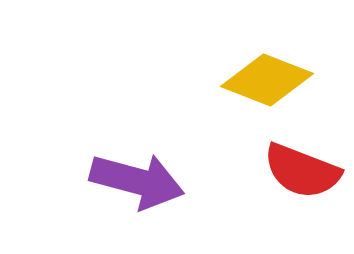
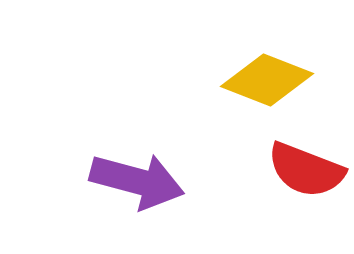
red semicircle: moved 4 px right, 1 px up
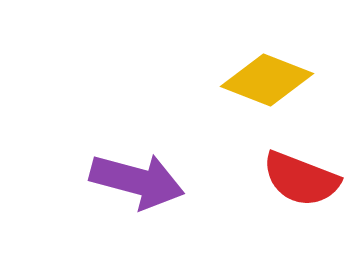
red semicircle: moved 5 px left, 9 px down
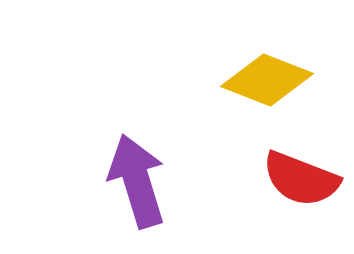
purple arrow: rotated 122 degrees counterclockwise
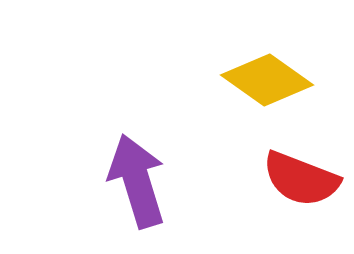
yellow diamond: rotated 14 degrees clockwise
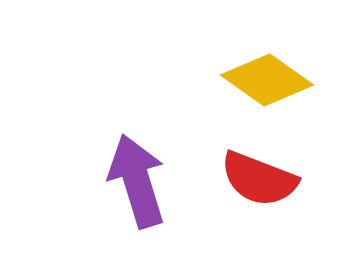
red semicircle: moved 42 px left
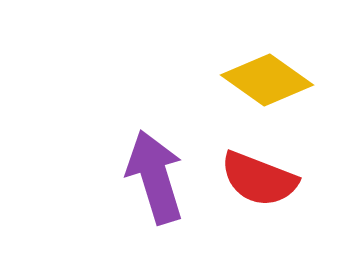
purple arrow: moved 18 px right, 4 px up
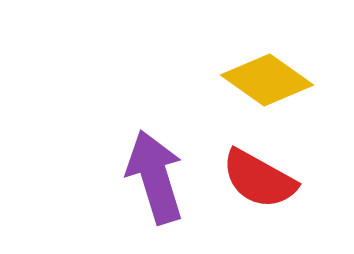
red semicircle: rotated 8 degrees clockwise
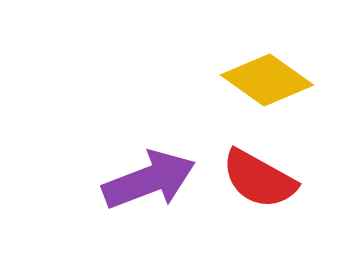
purple arrow: moved 6 px left, 3 px down; rotated 86 degrees clockwise
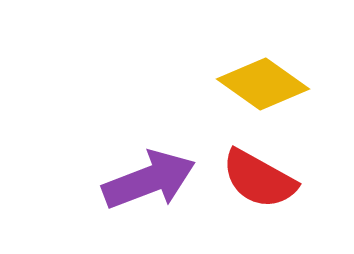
yellow diamond: moved 4 px left, 4 px down
